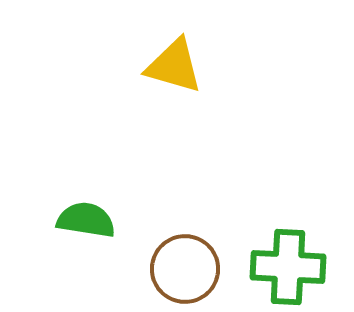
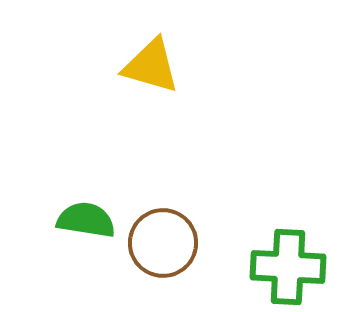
yellow triangle: moved 23 px left
brown circle: moved 22 px left, 26 px up
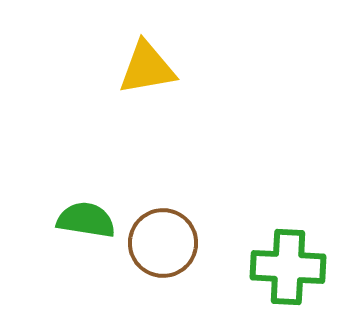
yellow triangle: moved 4 px left, 2 px down; rotated 26 degrees counterclockwise
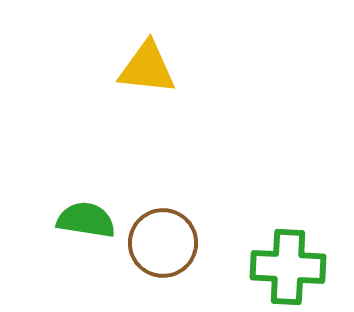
yellow triangle: rotated 16 degrees clockwise
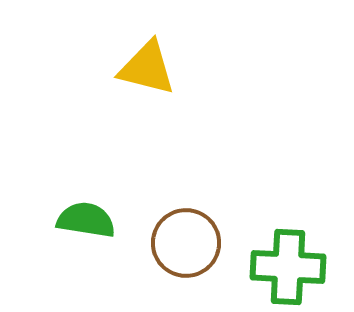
yellow triangle: rotated 8 degrees clockwise
brown circle: moved 23 px right
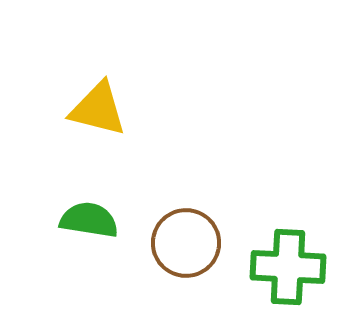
yellow triangle: moved 49 px left, 41 px down
green semicircle: moved 3 px right
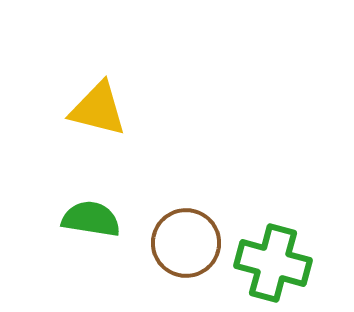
green semicircle: moved 2 px right, 1 px up
green cross: moved 15 px left, 4 px up; rotated 12 degrees clockwise
